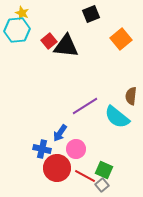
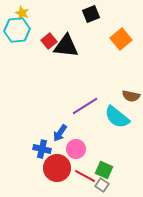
brown semicircle: rotated 84 degrees counterclockwise
gray square: rotated 16 degrees counterclockwise
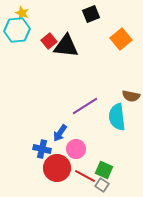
cyan semicircle: rotated 44 degrees clockwise
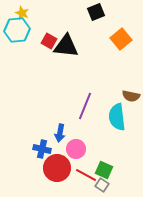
black square: moved 5 px right, 2 px up
red square: rotated 21 degrees counterclockwise
purple line: rotated 36 degrees counterclockwise
blue arrow: rotated 24 degrees counterclockwise
red line: moved 1 px right, 1 px up
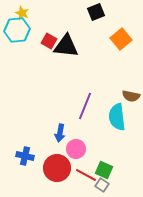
blue cross: moved 17 px left, 7 px down
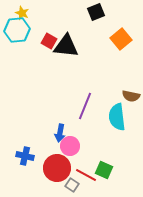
pink circle: moved 6 px left, 3 px up
gray square: moved 30 px left
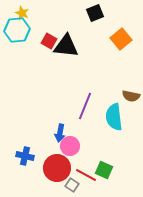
black square: moved 1 px left, 1 px down
cyan semicircle: moved 3 px left
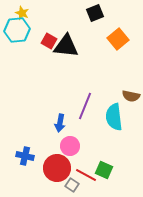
orange square: moved 3 px left
blue arrow: moved 10 px up
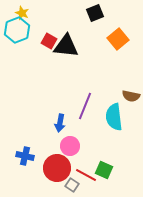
cyan hexagon: rotated 15 degrees counterclockwise
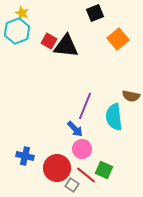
cyan hexagon: moved 1 px down
blue arrow: moved 15 px right, 6 px down; rotated 54 degrees counterclockwise
pink circle: moved 12 px right, 3 px down
red line: rotated 10 degrees clockwise
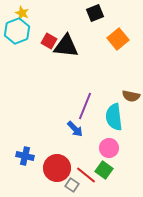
pink circle: moved 27 px right, 1 px up
green square: rotated 12 degrees clockwise
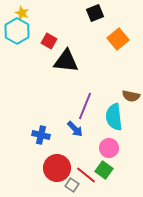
cyan hexagon: rotated 10 degrees counterclockwise
black triangle: moved 15 px down
blue cross: moved 16 px right, 21 px up
